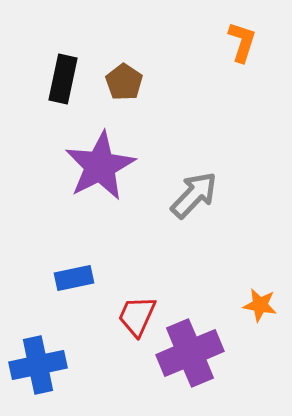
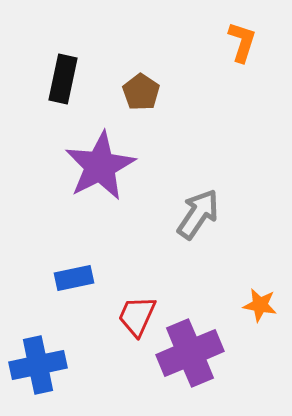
brown pentagon: moved 17 px right, 10 px down
gray arrow: moved 4 px right, 19 px down; rotated 10 degrees counterclockwise
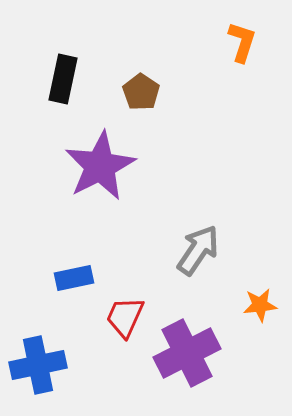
gray arrow: moved 36 px down
orange star: rotated 16 degrees counterclockwise
red trapezoid: moved 12 px left, 1 px down
purple cross: moved 3 px left; rotated 4 degrees counterclockwise
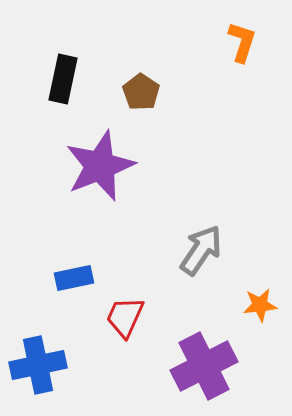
purple star: rotated 6 degrees clockwise
gray arrow: moved 3 px right
purple cross: moved 17 px right, 13 px down
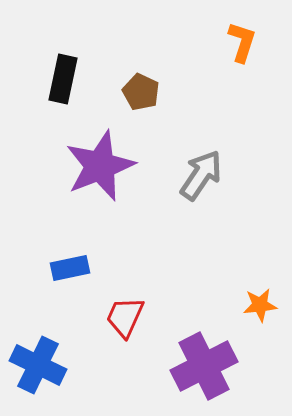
brown pentagon: rotated 9 degrees counterclockwise
gray arrow: moved 75 px up
blue rectangle: moved 4 px left, 10 px up
blue cross: rotated 38 degrees clockwise
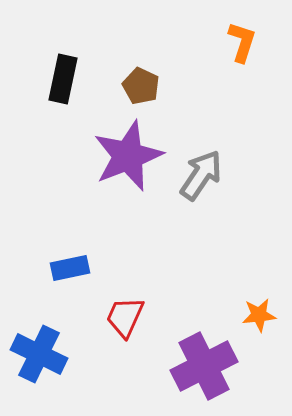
brown pentagon: moved 6 px up
purple star: moved 28 px right, 10 px up
orange star: moved 1 px left, 10 px down
blue cross: moved 1 px right, 11 px up
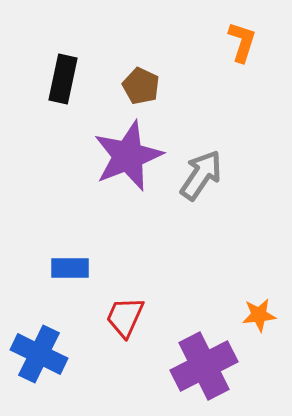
blue rectangle: rotated 12 degrees clockwise
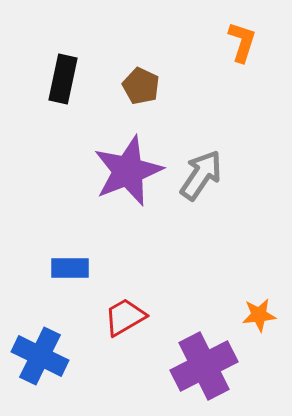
purple star: moved 15 px down
red trapezoid: rotated 36 degrees clockwise
blue cross: moved 1 px right, 2 px down
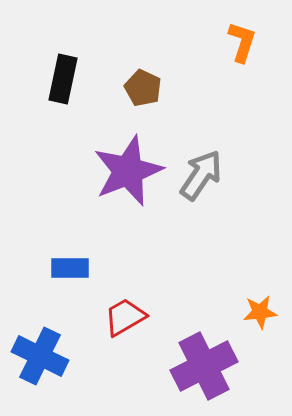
brown pentagon: moved 2 px right, 2 px down
orange star: moved 1 px right, 3 px up
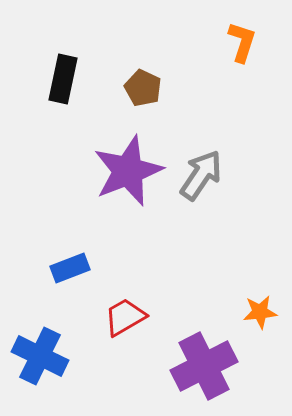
blue rectangle: rotated 21 degrees counterclockwise
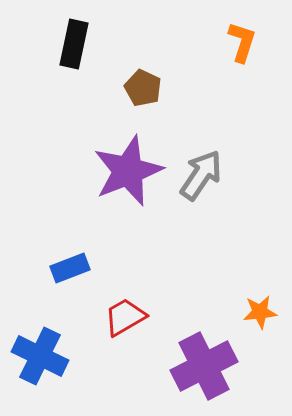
black rectangle: moved 11 px right, 35 px up
